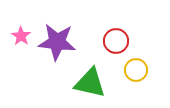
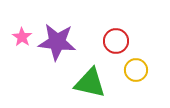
pink star: moved 1 px right, 1 px down
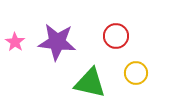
pink star: moved 7 px left, 5 px down
red circle: moved 5 px up
yellow circle: moved 3 px down
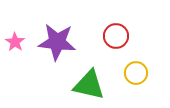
green triangle: moved 1 px left, 2 px down
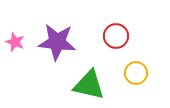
pink star: rotated 12 degrees counterclockwise
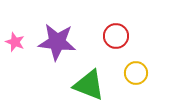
green triangle: rotated 8 degrees clockwise
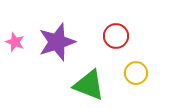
purple star: rotated 24 degrees counterclockwise
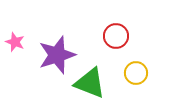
purple star: moved 13 px down
green triangle: moved 1 px right, 2 px up
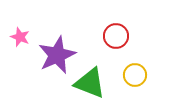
pink star: moved 5 px right, 5 px up
purple star: rotated 6 degrees counterclockwise
yellow circle: moved 1 px left, 2 px down
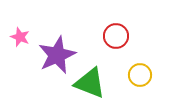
yellow circle: moved 5 px right
